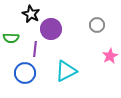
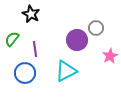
gray circle: moved 1 px left, 3 px down
purple circle: moved 26 px right, 11 px down
green semicircle: moved 1 px right, 1 px down; rotated 126 degrees clockwise
purple line: rotated 14 degrees counterclockwise
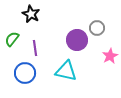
gray circle: moved 1 px right
purple line: moved 1 px up
cyan triangle: rotated 40 degrees clockwise
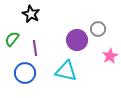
gray circle: moved 1 px right, 1 px down
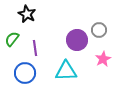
black star: moved 4 px left
gray circle: moved 1 px right, 1 px down
pink star: moved 7 px left, 3 px down
cyan triangle: rotated 15 degrees counterclockwise
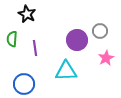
gray circle: moved 1 px right, 1 px down
green semicircle: rotated 35 degrees counterclockwise
pink star: moved 3 px right, 1 px up
blue circle: moved 1 px left, 11 px down
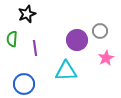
black star: rotated 24 degrees clockwise
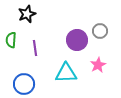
green semicircle: moved 1 px left, 1 px down
pink star: moved 8 px left, 7 px down
cyan triangle: moved 2 px down
